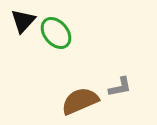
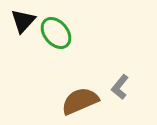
gray L-shape: rotated 140 degrees clockwise
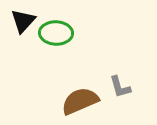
green ellipse: rotated 48 degrees counterclockwise
gray L-shape: rotated 55 degrees counterclockwise
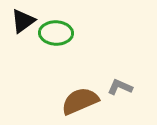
black triangle: rotated 12 degrees clockwise
gray L-shape: rotated 130 degrees clockwise
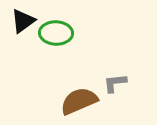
gray L-shape: moved 5 px left, 4 px up; rotated 30 degrees counterclockwise
brown semicircle: moved 1 px left
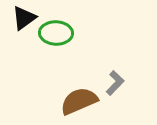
black triangle: moved 1 px right, 3 px up
gray L-shape: rotated 140 degrees clockwise
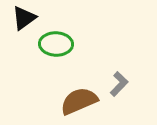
green ellipse: moved 11 px down
gray L-shape: moved 4 px right, 1 px down
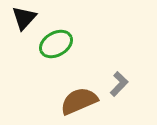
black triangle: rotated 12 degrees counterclockwise
green ellipse: rotated 32 degrees counterclockwise
